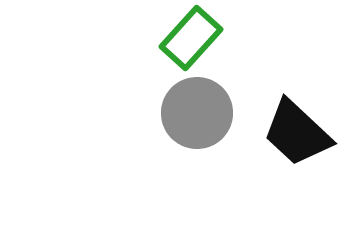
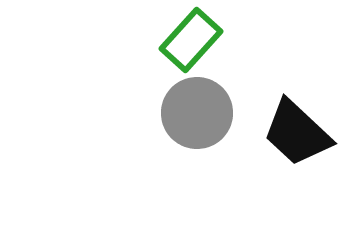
green rectangle: moved 2 px down
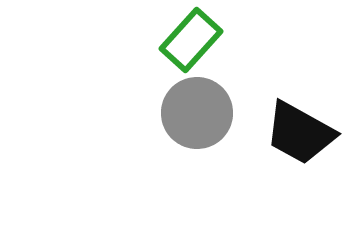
black trapezoid: moved 3 px right; rotated 14 degrees counterclockwise
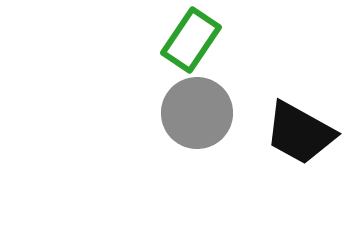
green rectangle: rotated 8 degrees counterclockwise
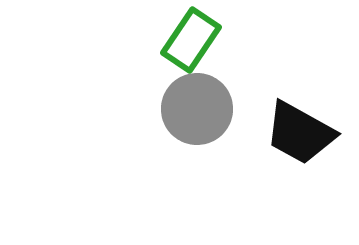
gray circle: moved 4 px up
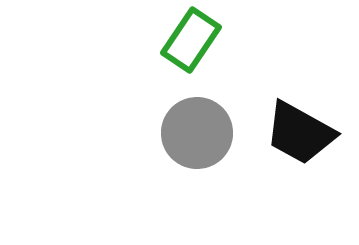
gray circle: moved 24 px down
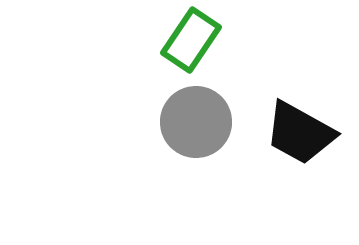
gray circle: moved 1 px left, 11 px up
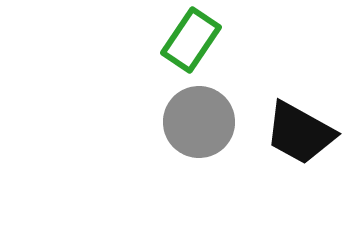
gray circle: moved 3 px right
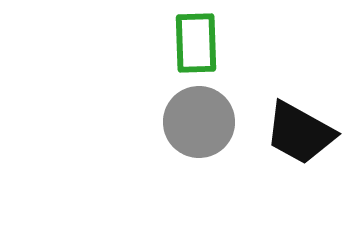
green rectangle: moved 5 px right, 3 px down; rotated 36 degrees counterclockwise
